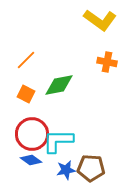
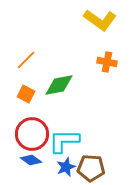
cyan L-shape: moved 6 px right
blue star: moved 3 px up; rotated 12 degrees counterclockwise
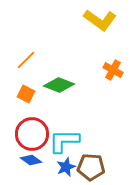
orange cross: moved 6 px right, 8 px down; rotated 18 degrees clockwise
green diamond: rotated 32 degrees clockwise
brown pentagon: moved 1 px up
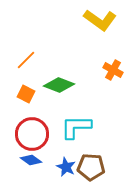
cyan L-shape: moved 12 px right, 14 px up
blue star: rotated 24 degrees counterclockwise
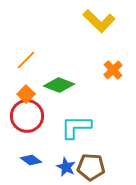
yellow L-shape: moved 1 px left, 1 px down; rotated 8 degrees clockwise
orange cross: rotated 18 degrees clockwise
orange square: rotated 18 degrees clockwise
red circle: moved 5 px left, 18 px up
